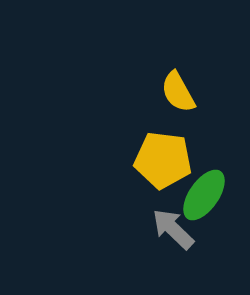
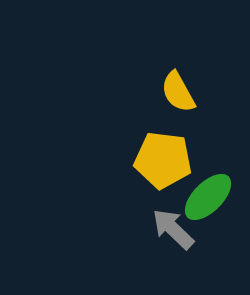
green ellipse: moved 4 px right, 2 px down; rotated 10 degrees clockwise
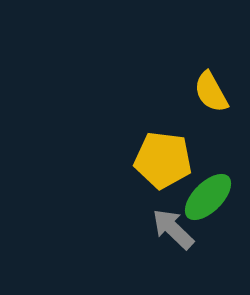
yellow semicircle: moved 33 px right
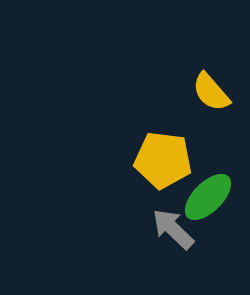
yellow semicircle: rotated 12 degrees counterclockwise
